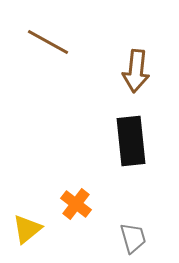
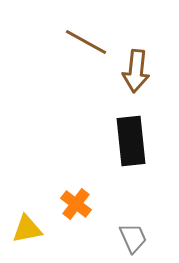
brown line: moved 38 px right
yellow triangle: rotated 28 degrees clockwise
gray trapezoid: rotated 8 degrees counterclockwise
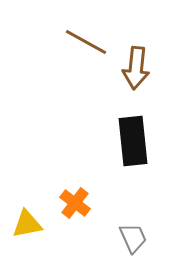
brown arrow: moved 3 px up
black rectangle: moved 2 px right
orange cross: moved 1 px left, 1 px up
yellow triangle: moved 5 px up
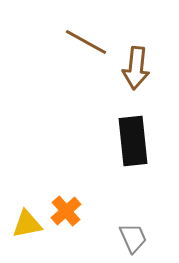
orange cross: moved 9 px left, 8 px down; rotated 12 degrees clockwise
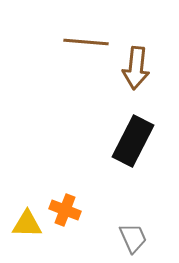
brown line: rotated 24 degrees counterclockwise
black rectangle: rotated 33 degrees clockwise
orange cross: moved 1 px left, 1 px up; rotated 28 degrees counterclockwise
yellow triangle: rotated 12 degrees clockwise
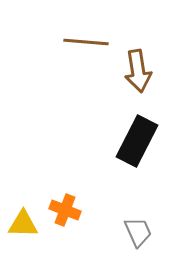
brown arrow: moved 2 px right, 3 px down; rotated 15 degrees counterclockwise
black rectangle: moved 4 px right
yellow triangle: moved 4 px left
gray trapezoid: moved 5 px right, 6 px up
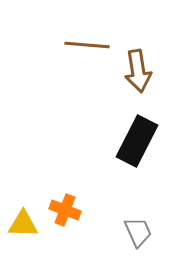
brown line: moved 1 px right, 3 px down
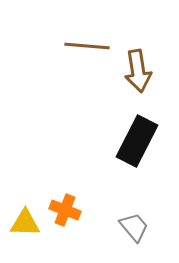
brown line: moved 1 px down
yellow triangle: moved 2 px right, 1 px up
gray trapezoid: moved 4 px left, 5 px up; rotated 16 degrees counterclockwise
